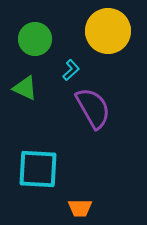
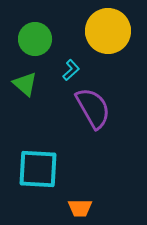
green triangle: moved 4 px up; rotated 16 degrees clockwise
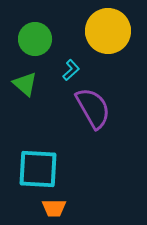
orange trapezoid: moved 26 px left
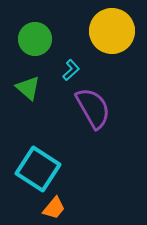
yellow circle: moved 4 px right
green triangle: moved 3 px right, 4 px down
cyan square: rotated 30 degrees clockwise
orange trapezoid: rotated 50 degrees counterclockwise
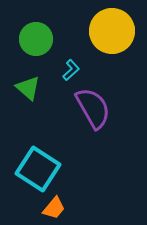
green circle: moved 1 px right
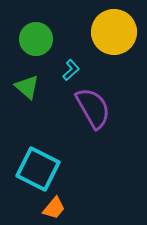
yellow circle: moved 2 px right, 1 px down
green triangle: moved 1 px left, 1 px up
cyan square: rotated 6 degrees counterclockwise
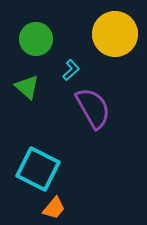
yellow circle: moved 1 px right, 2 px down
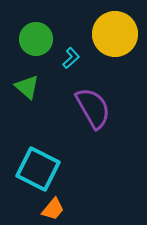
cyan L-shape: moved 12 px up
orange trapezoid: moved 1 px left, 1 px down
